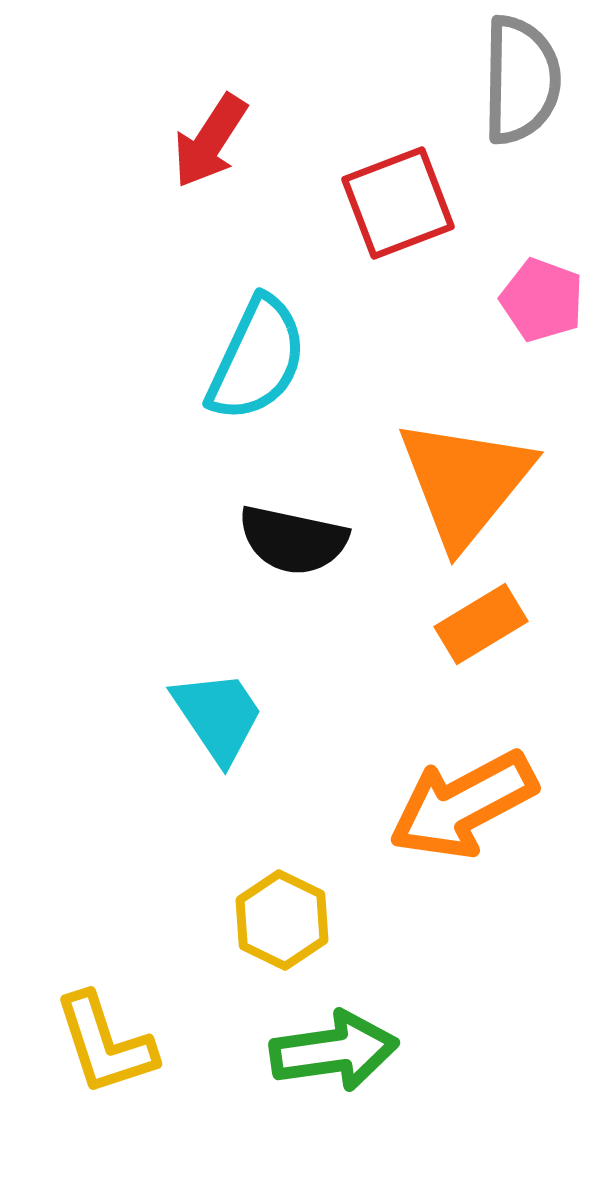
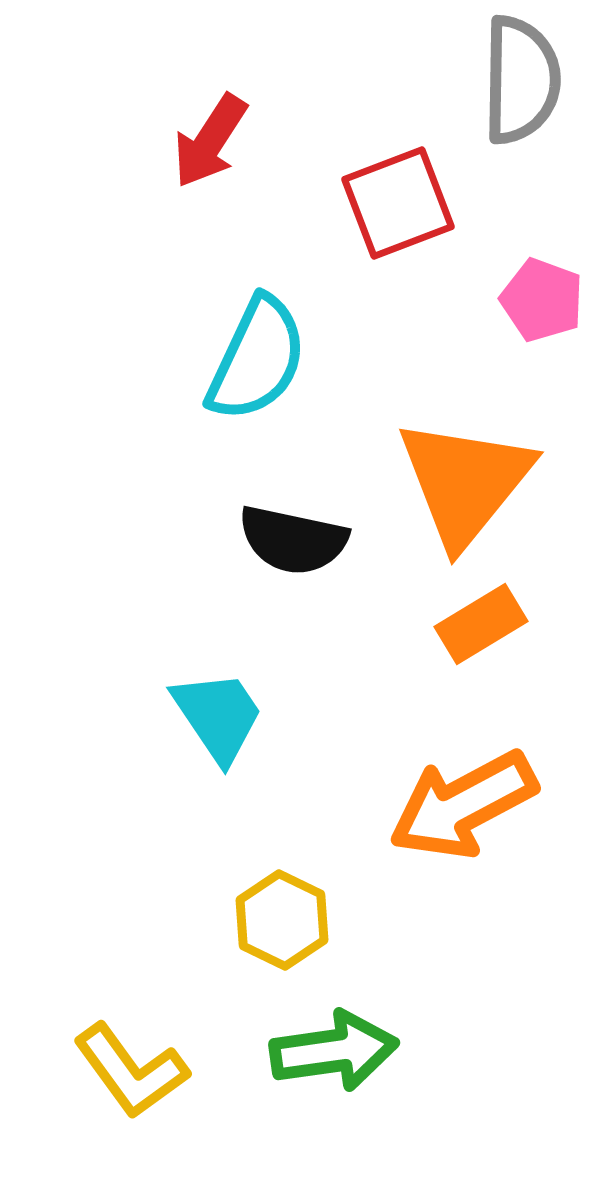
yellow L-shape: moved 26 px right, 27 px down; rotated 18 degrees counterclockwise
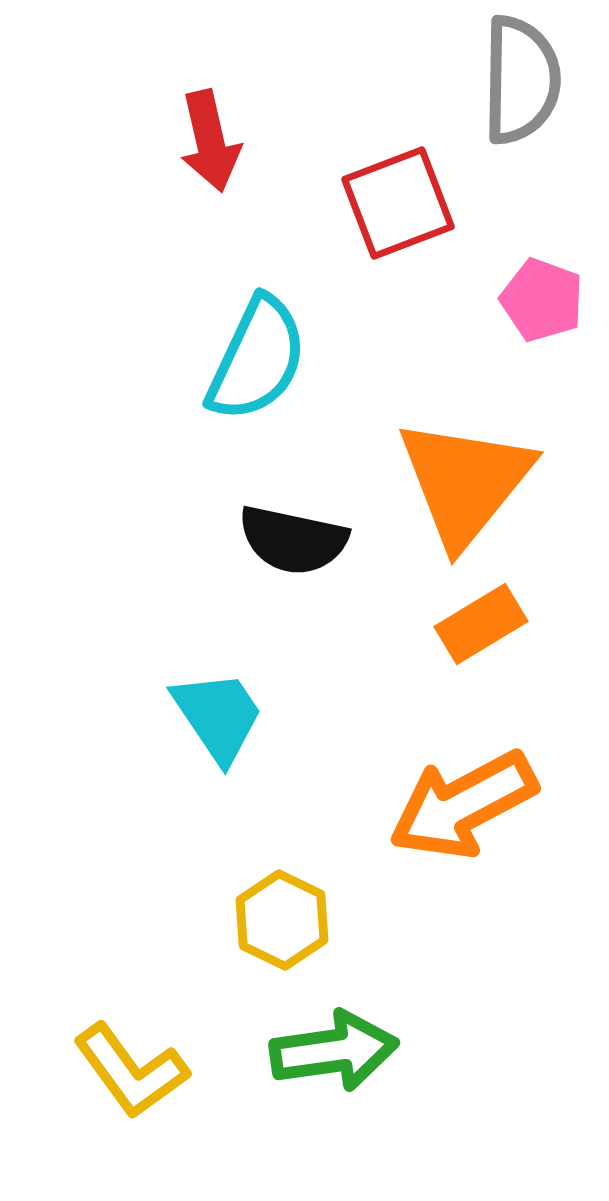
red arrow: rotated 46 degrees counterclockwise
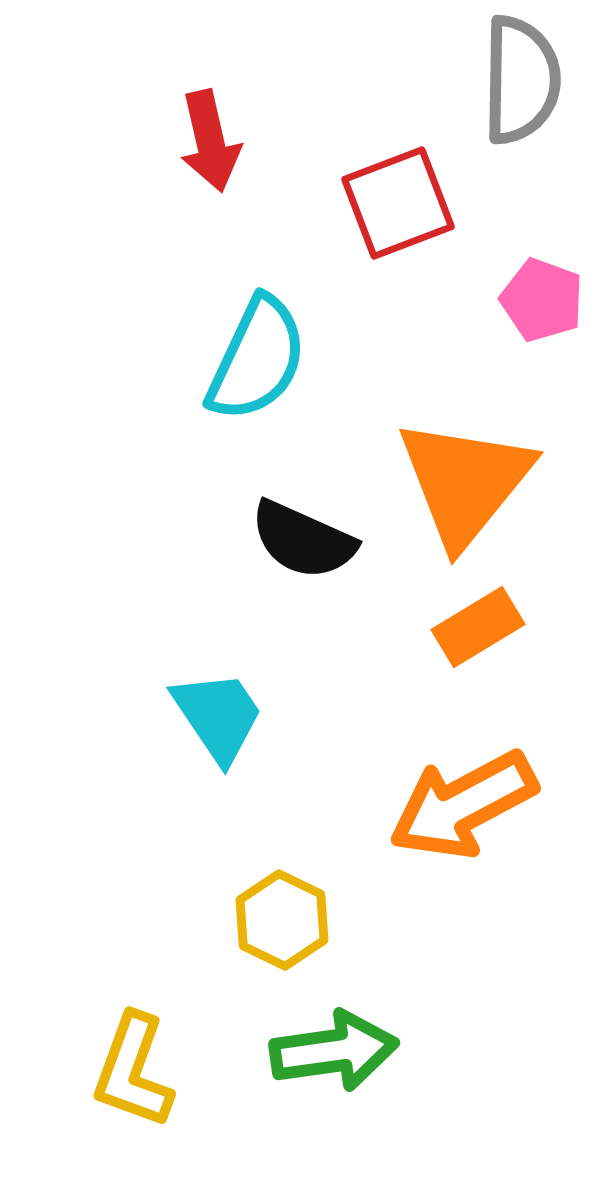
black semicircle: moved 10 px right; rotated 12 degrees clockwise
orange rectangle: moved 3 px left, 3 px down
yellow L-shape: moved 2 px right; rotated 56 degrees clockwise
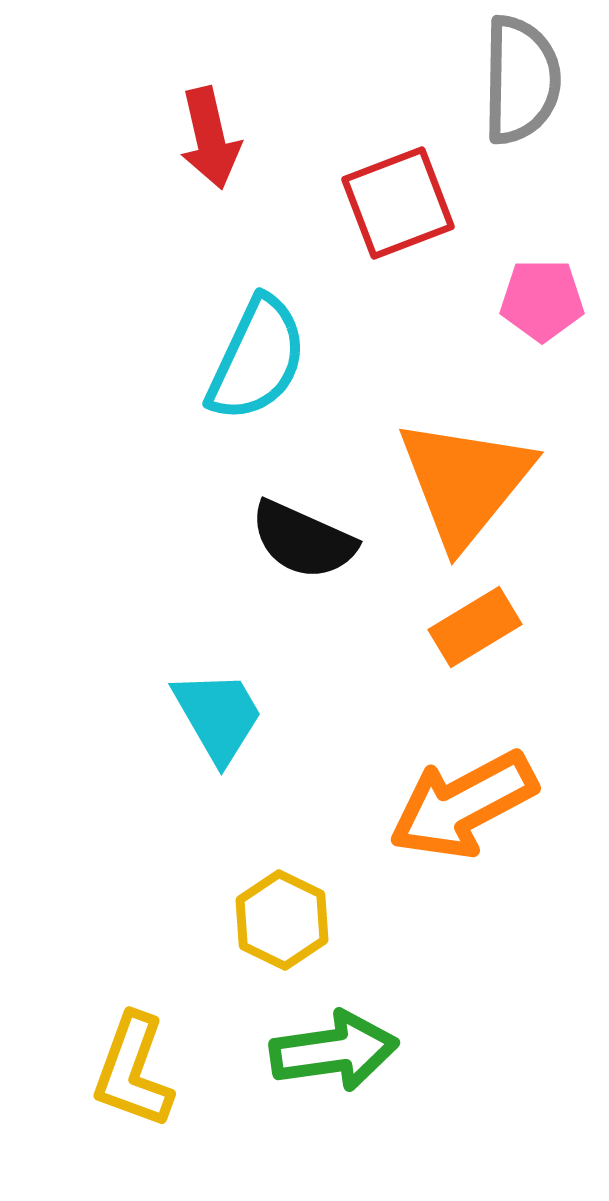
red arrow: moved 3 px up
pink pentagon: rotated 20 degrees counterclockwise
orange rectangle: moved 3 px left
cyan trapezoid: rotated 4 degrees clockwise
